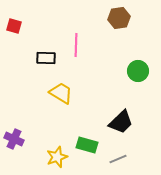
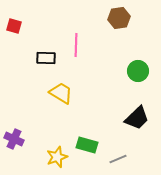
black trapezoid: moved 16 px right, 4 px up
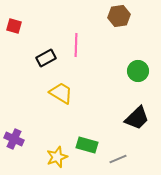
brown hexagon: moved 2 px up
black rectangle: rotated 30 degrees counterclockwise
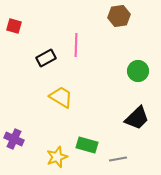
yellow trapezoid: moved 4 px down
gray line: rotated 12 degrees clockwise
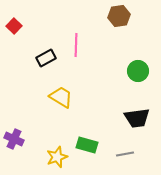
red square: rotated 28 degrees clockwise
black trapezoid: rotated 36 degrees clockwise
gray line: moved 7 px right, 5 px up
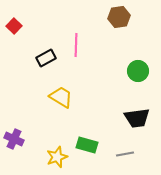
brown hexagon: moved 1 px down
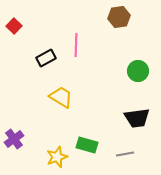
purple cross: rotated 30 degrees clockwise
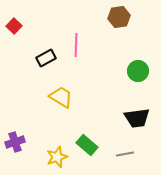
purple cross: moved 1 px right, 3 px down; rotated 18 degrees clockwise
green rectangle: rotated 25 degrees clockwise
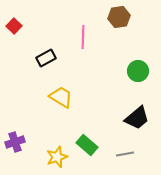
pink line: moved 7 px right, 8 px up
black trapezoid: rotated 32 degrees counterclockwise
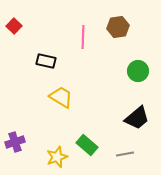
brown hexagon: moved 1 px left, 10 px down
black rectangle: moved 3 px down; rotated 42 degrees clockwise
